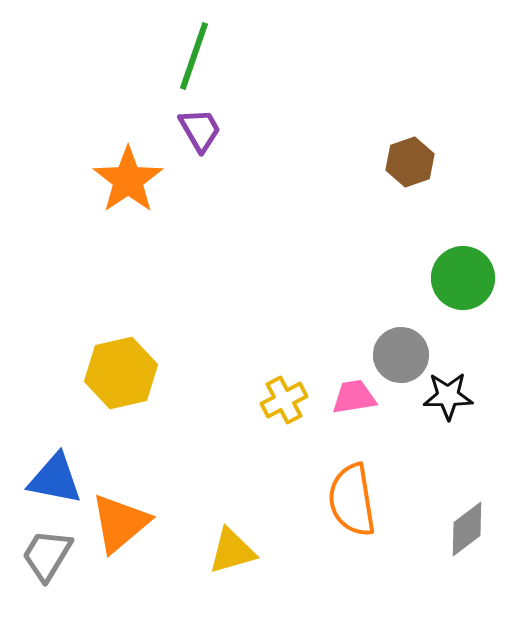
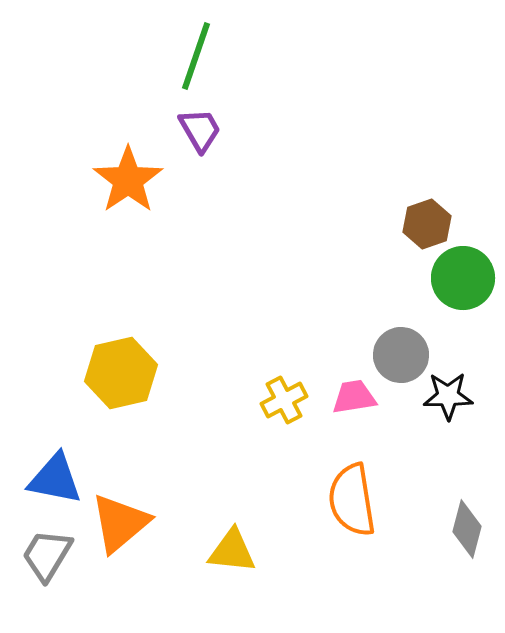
green line: moved 2 px right
brown hexagon: moved 17 px right, 62 px down
gray diamond: rotated 38 degrees counterclockwise
yellow triangle: rotated 22 degrees clockwise
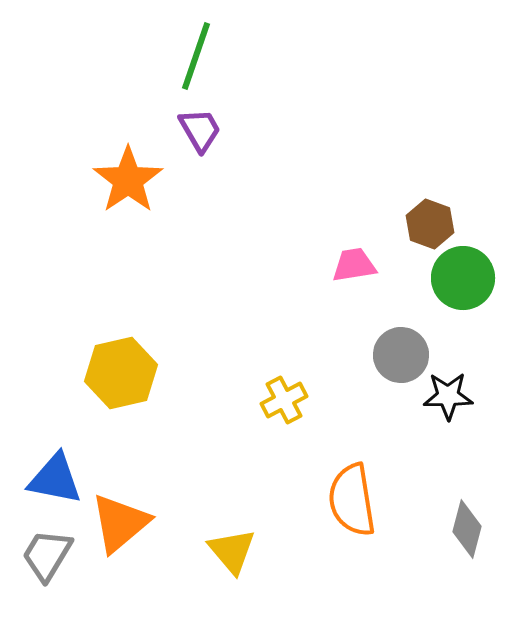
brown hexagon: moved 3 px right; rotated 21 degrees counterclockwise
pink trapezoid: moved 132 px up
yellow triangle: rotated 44 degrees clockwise
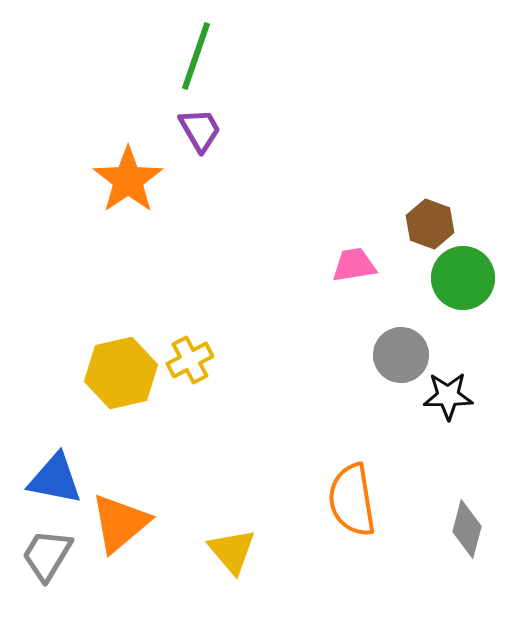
yellow cross: moved 94 px left, 40 px up
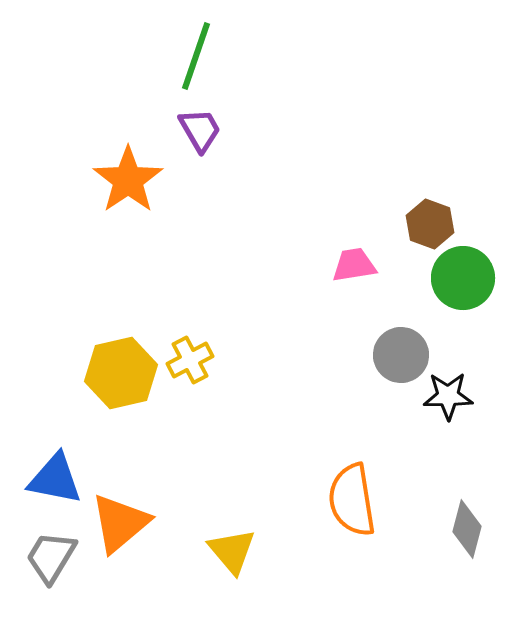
gray trapezoid: moved 4 px right, 2 px down
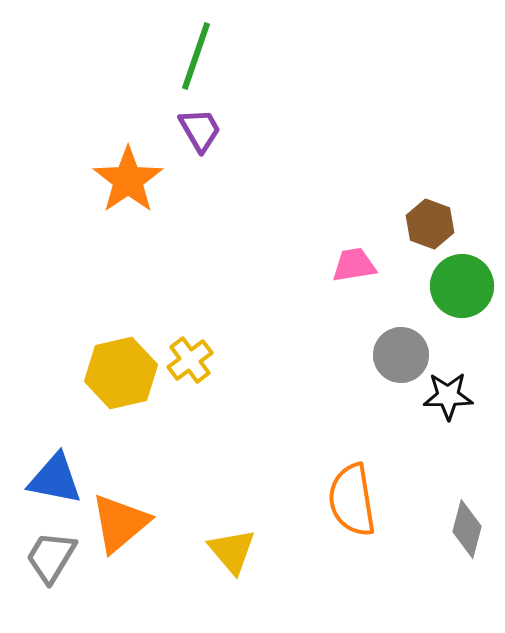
green circle: moved 1 px left, 8 px down
yellow cross: rotated 9 degrees counterclockwise
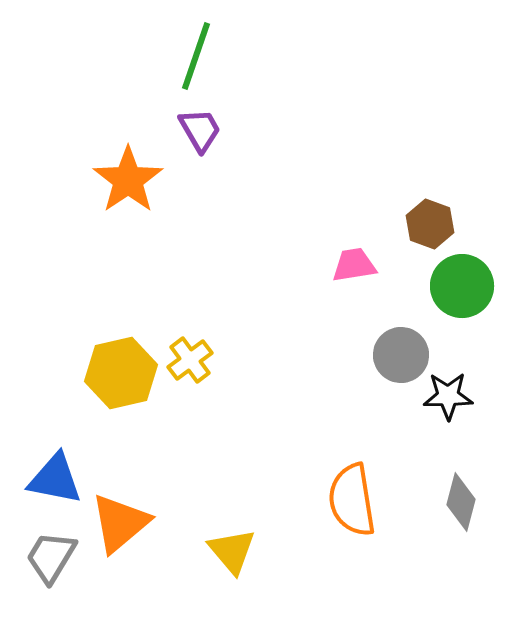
gray diamond: moved 6 px left, 27 px up
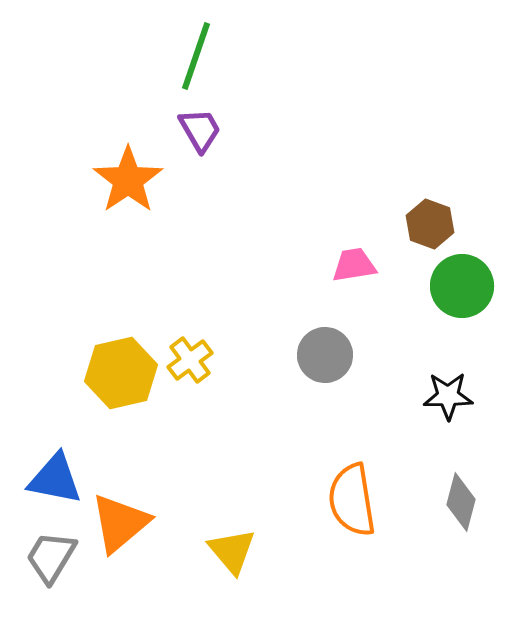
gray circle: moved 76 px left
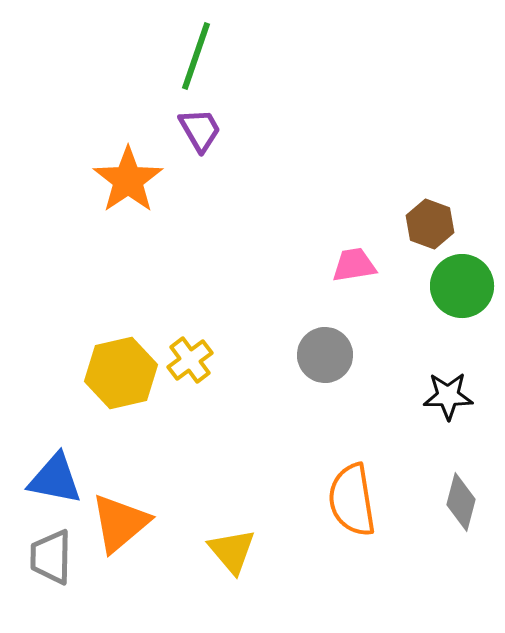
gray trapezoid: rotated 30 degrees counterclockwise
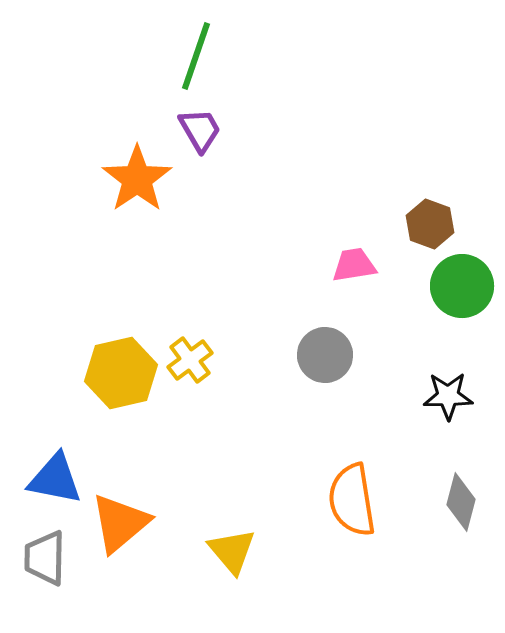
orange star: moved 9 px right, 1 px up
gray trapezoid: moved 6 px left, 1 px down
